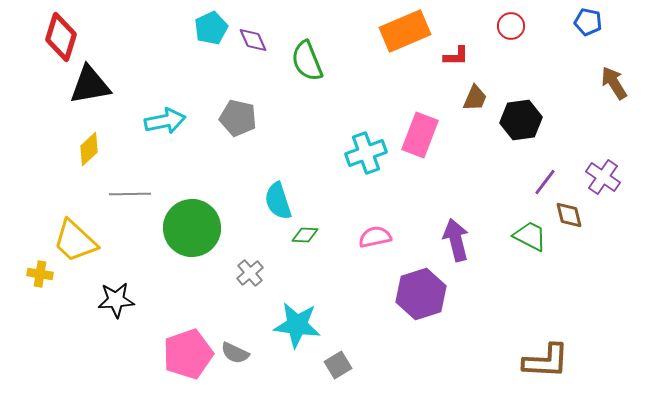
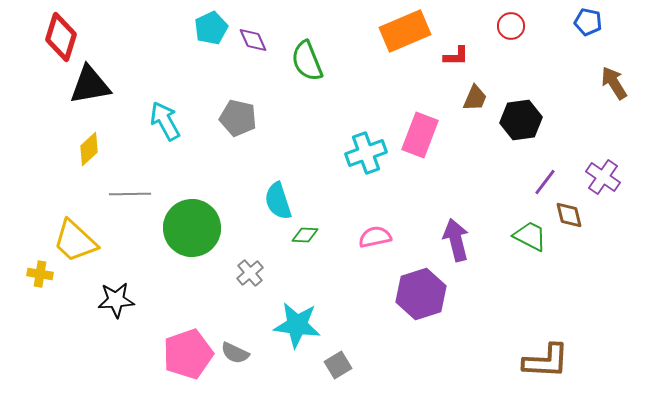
cyan arrow: rotated 108 degrees counterclockwise
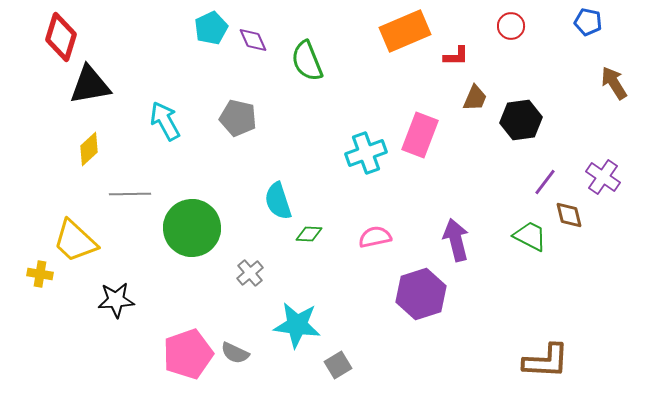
green diamond: moved 4 px right, 1 px up
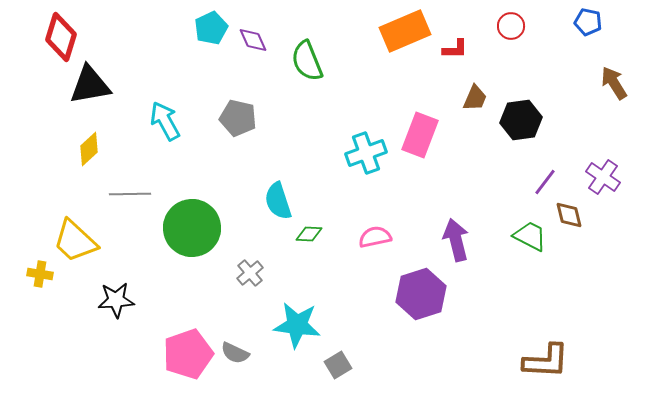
red L-shape: moved 1 px left, 7 px up
